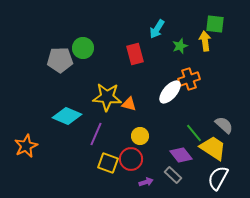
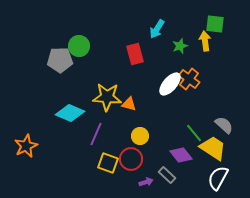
green circle: moved 4 px left, 2 px up
orange cross: rotated 35 degrees counterclockwise
white ellipse: moved 8 px up
cyan diamond: moved 3 px right, 3 px up
gray rectangle: moved 6 px left
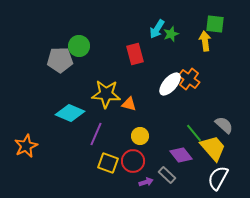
green star: moved 9 px left, 12 px up
yellow star: moved 1 px left, 3 px up
yellow trapezoid: rotated 16 degrees clockwise
red circle: moved 2 px right, 2 px down
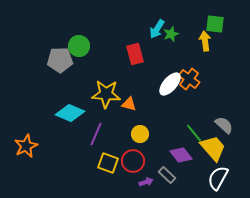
yellow circle: moved 2 px up
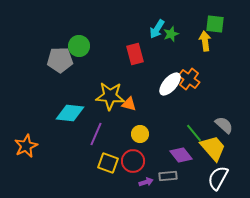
yellow star: moved 4 px right, 2 px down
cyan diamond: rotated 16 degrees counterclockwise
gray rectangle: moved 1 px right, 1 px down; rotated 48 degrees counterclockwise
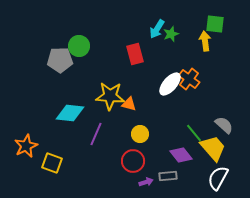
yellow square: moved 56 px left
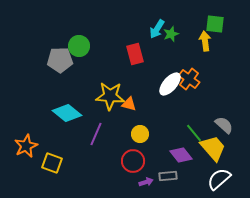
cyan diamond: moved 3 px left; rotated 32 degrees clockwise
white semicircle: moved 1 px right, 1 px down; rotated 20 degrees clockwise
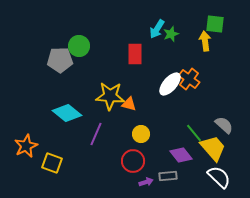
red rectangle: rotated 15 degrees clockwise
yellow circle: moved 1 px right
white semicircle: moved 2 px up; rotated 85 degrees clockwise
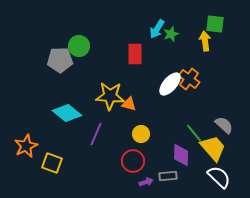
purple diamond: rotated 40 degrees clockwise
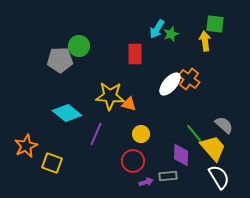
white semicircle: rotated 15 degrees clockwise
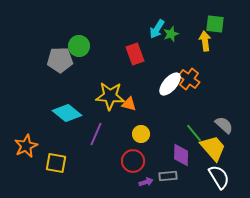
red rectangle: rotated 20 degrees counterclockwise
yellow square: moved 4 px right; rotated 10 degrees counterclockwise
